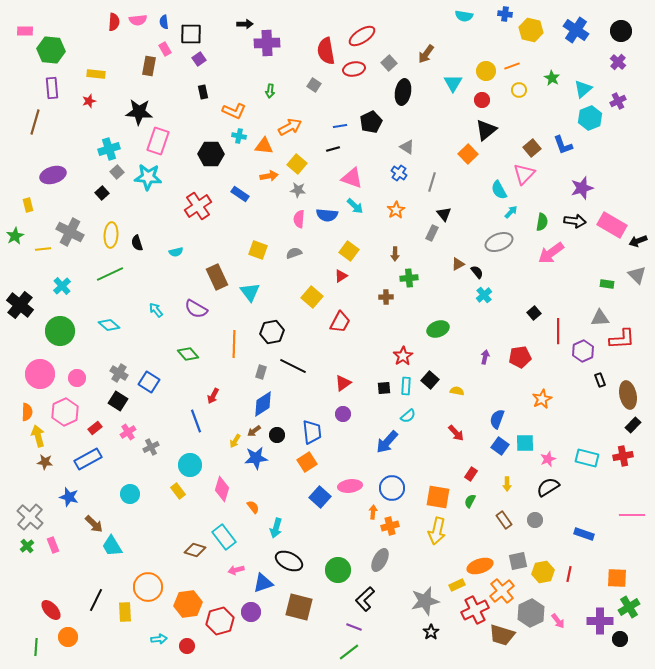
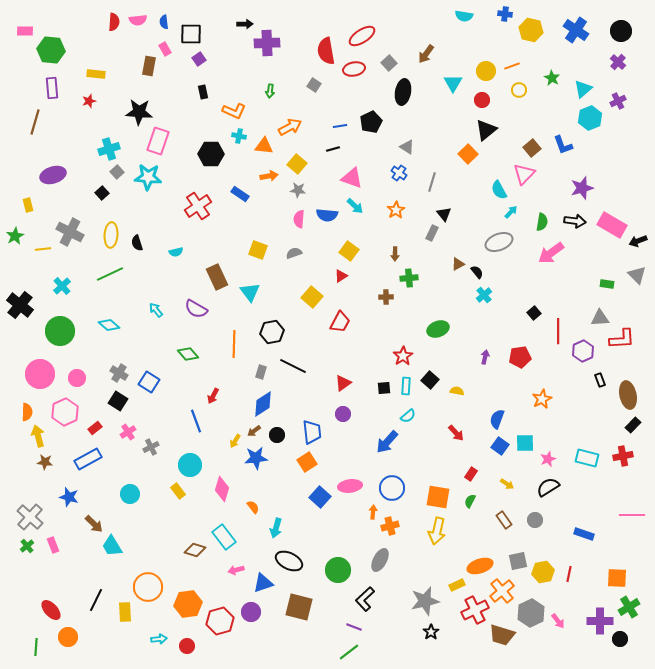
yellow arrow at (507, 484): rotated 56 degrees counterclockwise
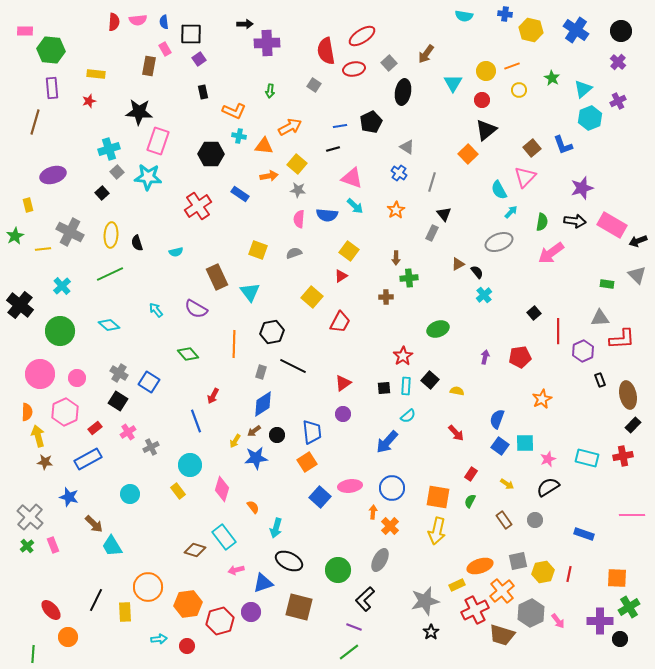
pink triangle at (524, 174): moved 1 px right, 3 px down
brown arrow at (395, 254): moved 1 px right, 4 px down
orange cross at (390, 526): rotated 30 degrees counterclockwise
green line at (36, 647): moved 3 px left, 7 px down
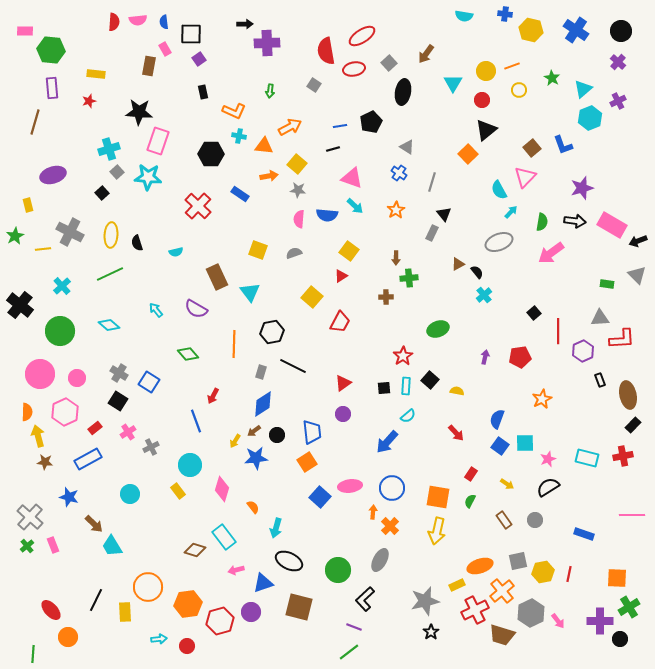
red cross at (198, 206): rotated 12 degrees counterclockwise
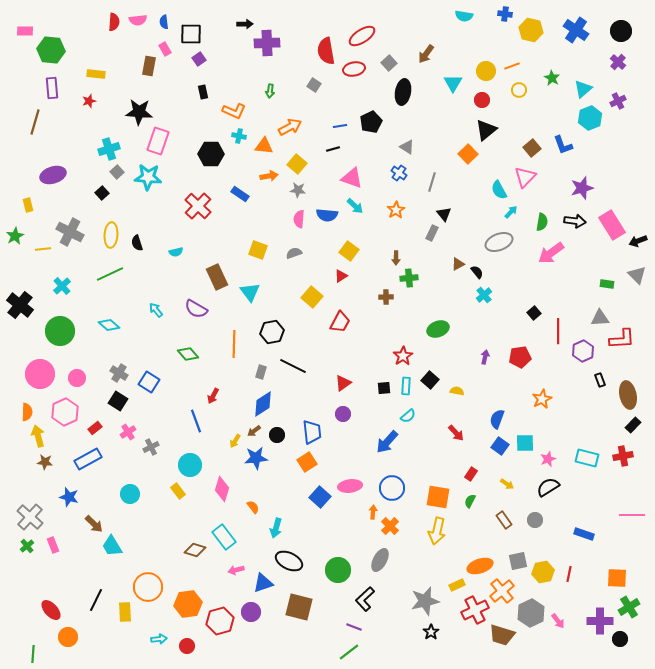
pink rectangle at (612, 225): rotated 28 degrees clockwise
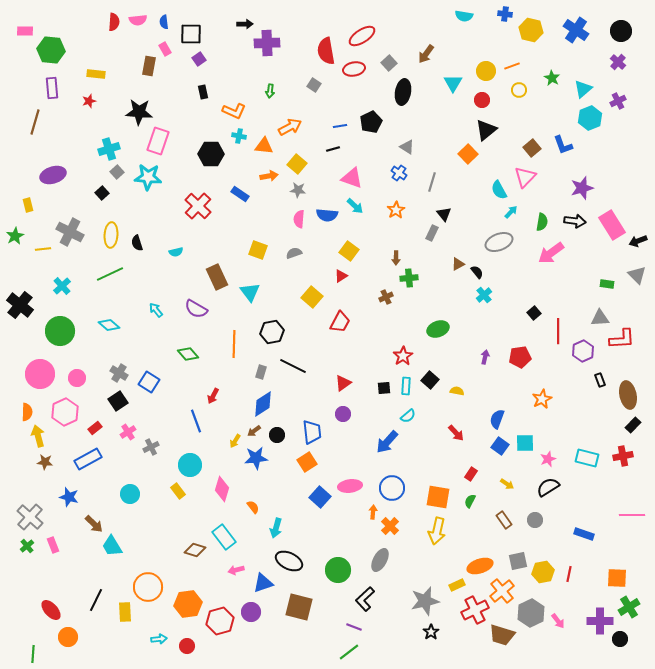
brown cross at (386, 297): rotated 24 degrees counterclockwise
black square at (118, 401): rotated 24 degrees clockwise
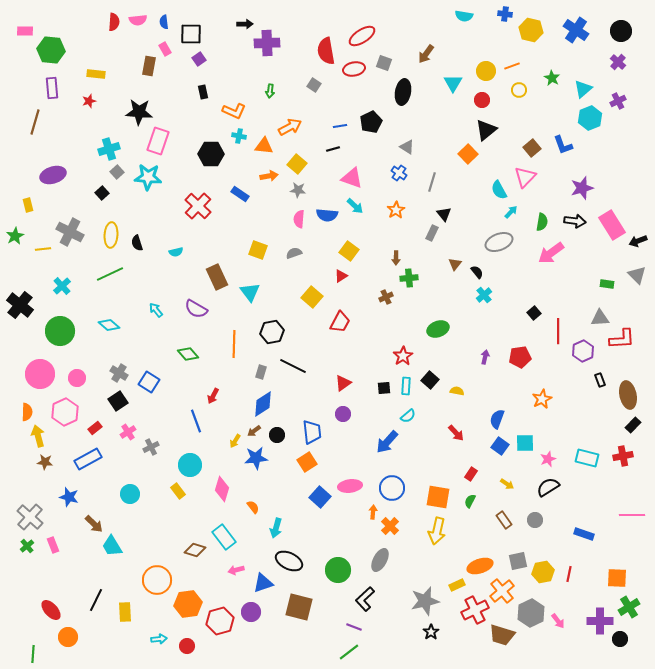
gray square at (389, 63): moved 5 px left; rotated 28 degrees counterclockwise
brown triangle at (458, 264): moved 3 px left; rotated 24 degrees counterclockwise
orange circle at (148, 587): moved 9 px right, 7 px up
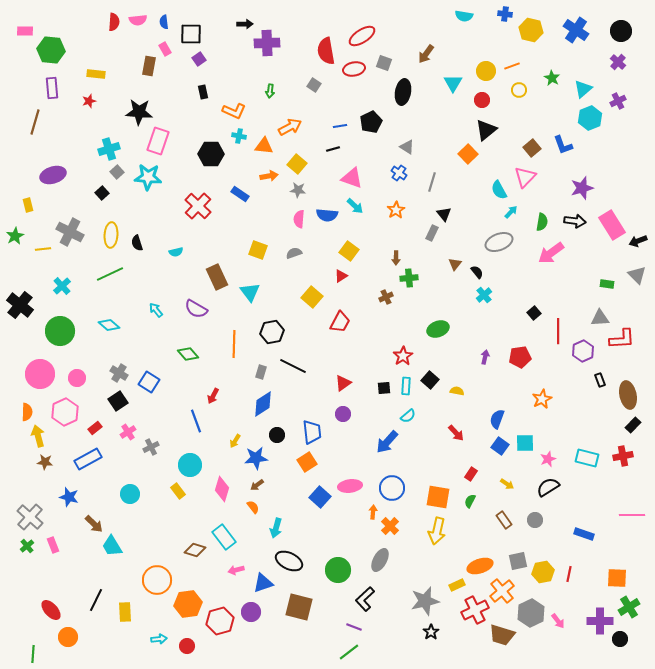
brown arrow at (254, 431): moved 3 px right, 54 px down
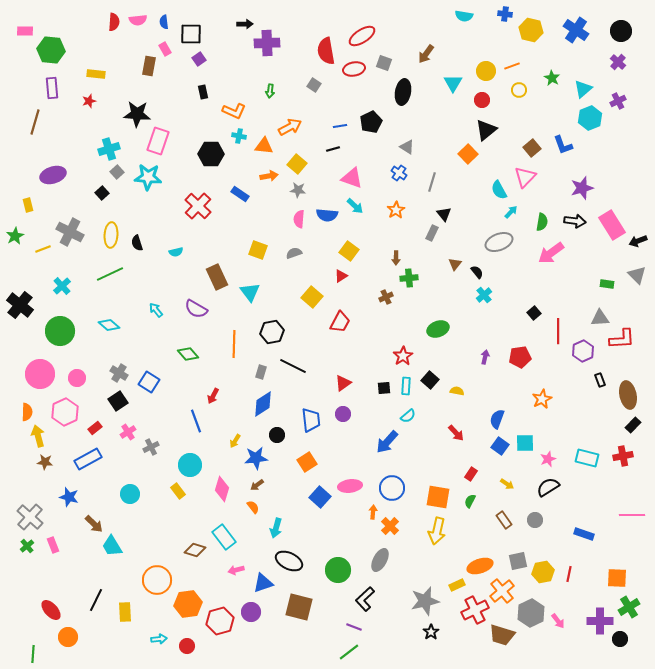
black star at (139, 112): moved 2 px left, 2 px down
yellow line at (43, 249): rotated 14 degrees counterclockwise
blue trapezoid at (312, 432): moved 1 px left, 12 px up
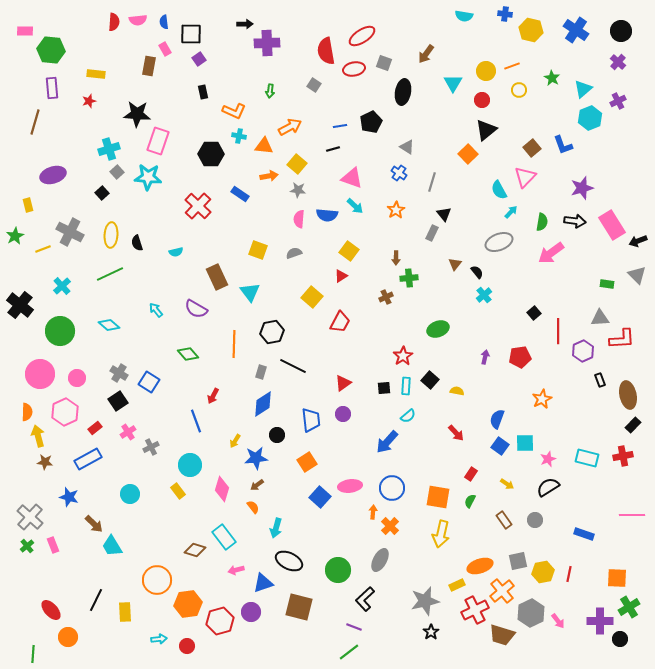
yellow arrow at (437, 531): moved 4 px right, 3 px down
